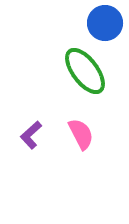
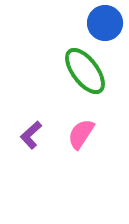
pink semicircle: rotated 120 degrees counterclockwise
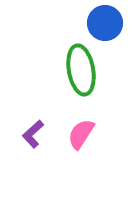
green ellipse: moved 4 px left, 1 px up; rotated 27 degrees clockwise
purple L-shape: moved 2 px right, 1 px up
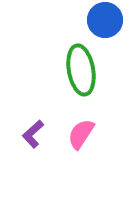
blue circle: moved 3 px up
